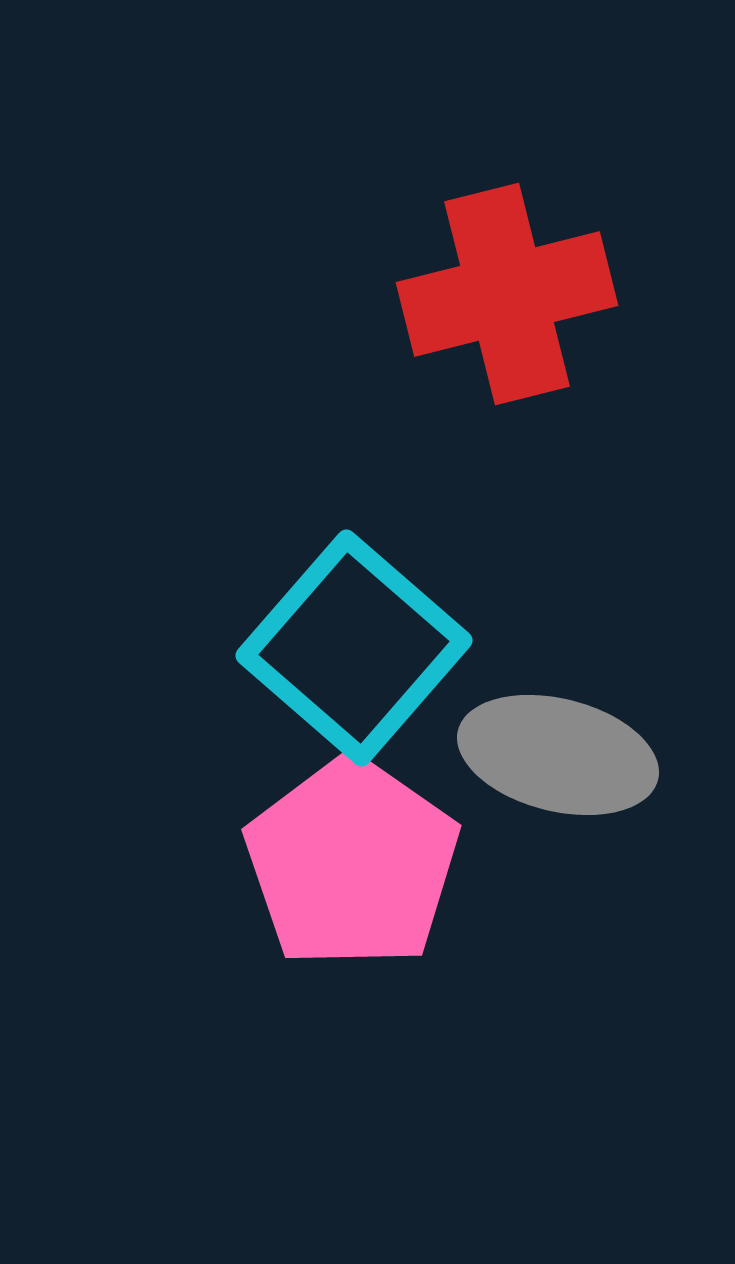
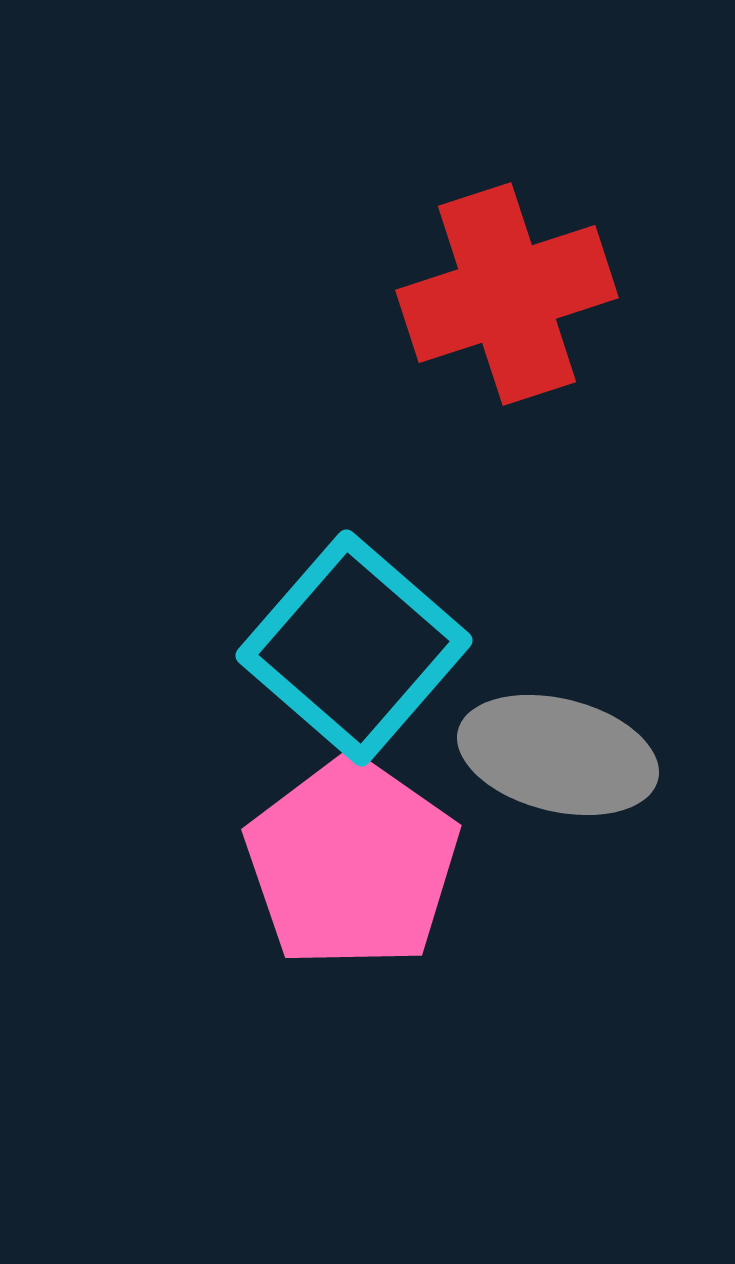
red cross: rotated 4 degrees counterclockwise
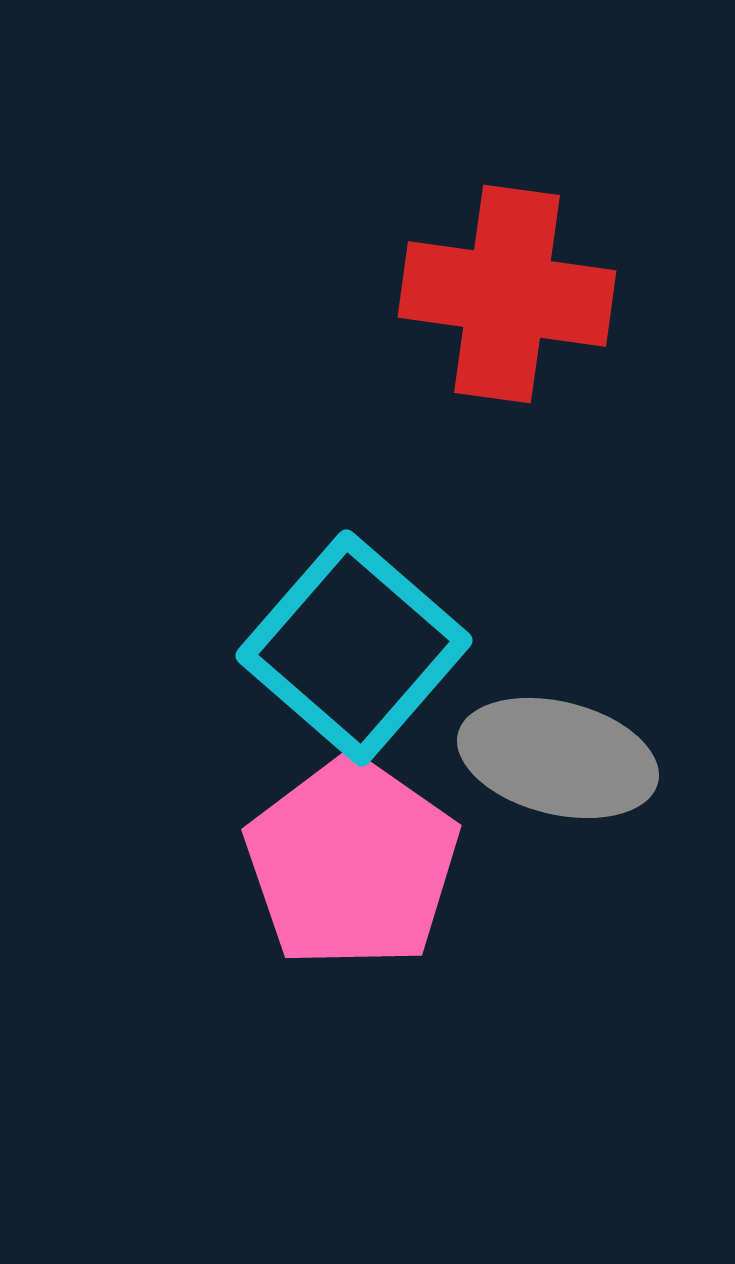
red cross: rotated 26 degrees clockwise
gray ellipse: moved 3 px down
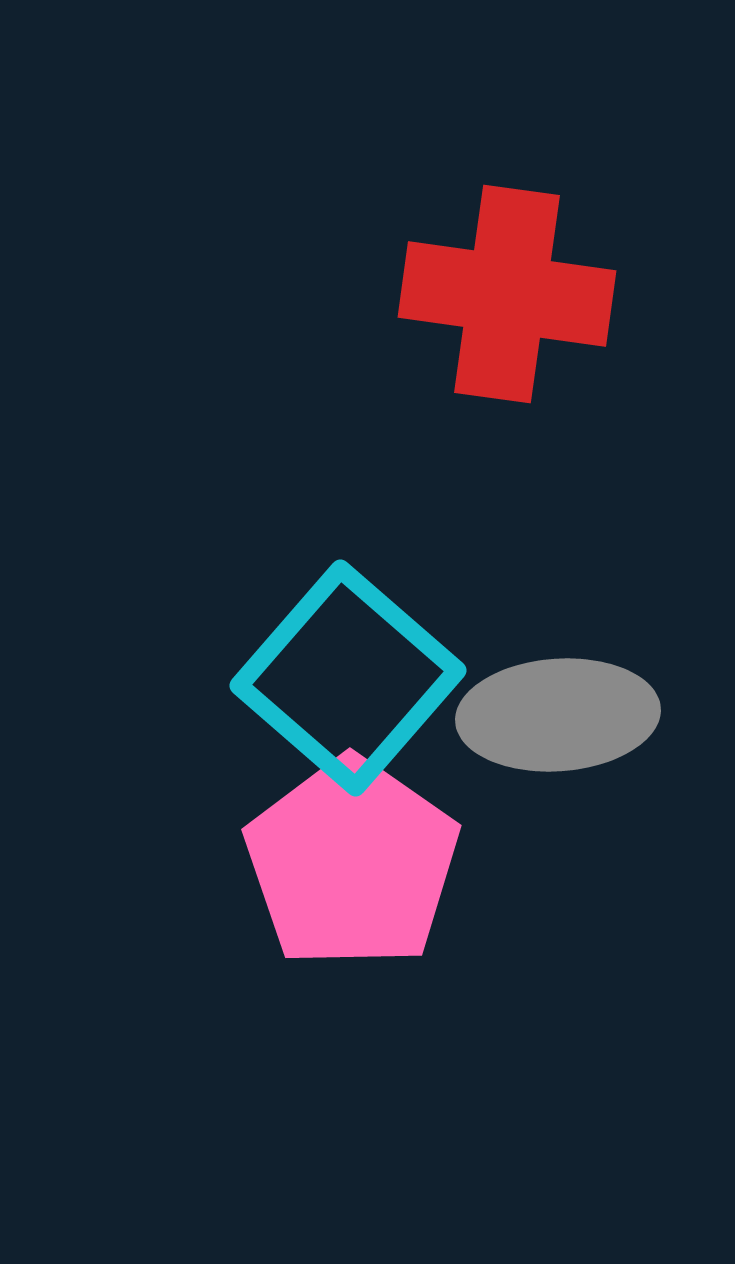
cyan square: moved 6 px left, 30 px down
gray ellipse: moved 43 px up; rotated 18 degrees counterclockwise
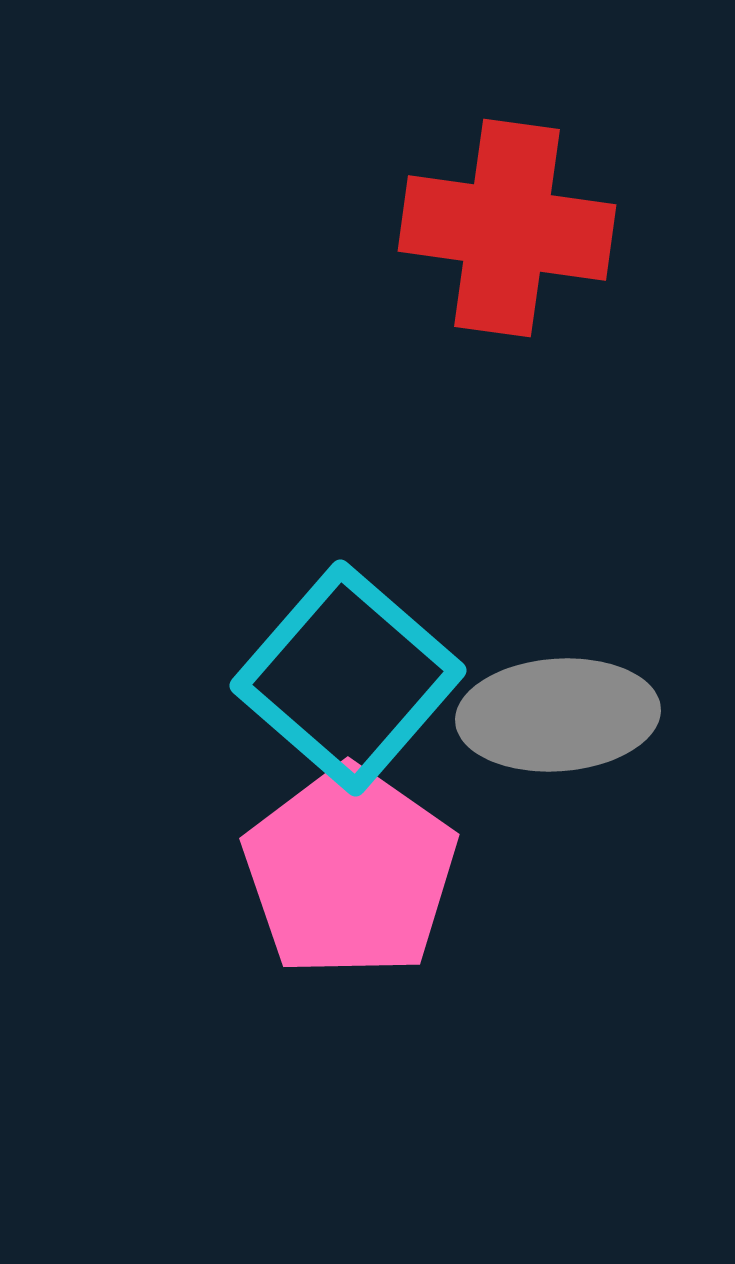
red cross: moved 66 px up
pink pentagon: moved 2 px left, 9 px down
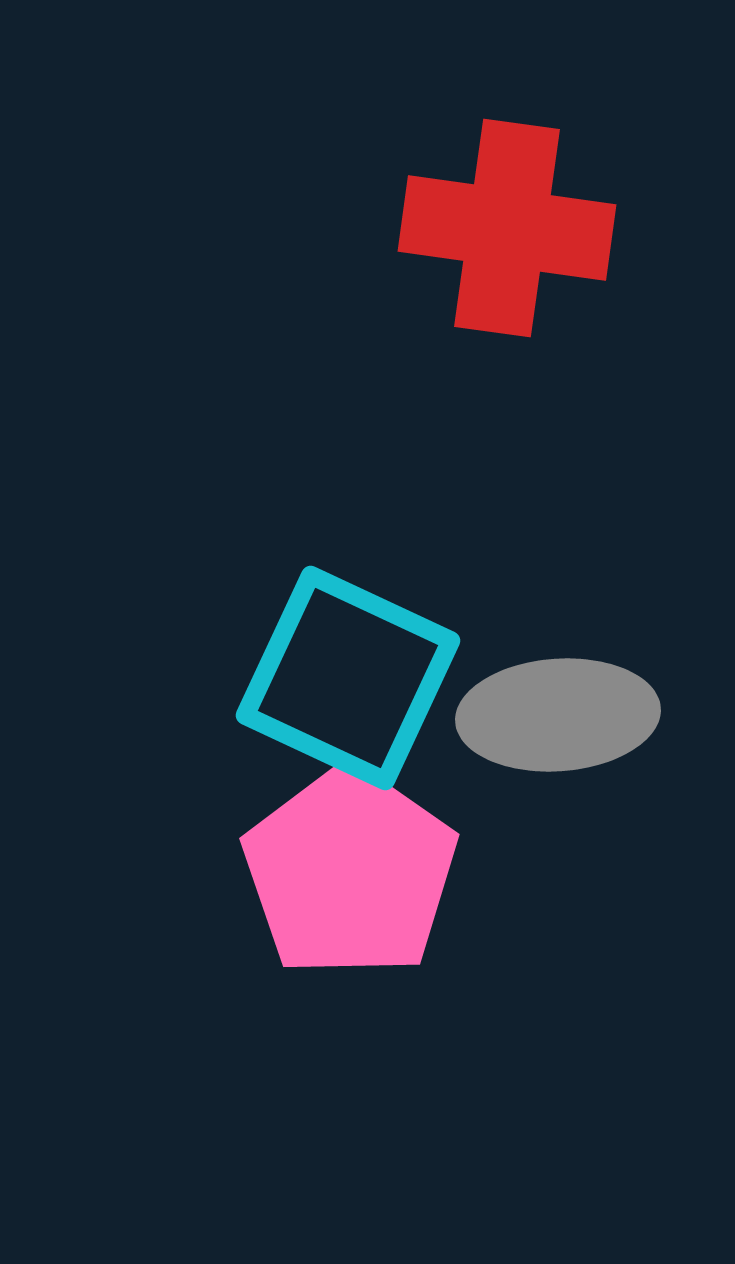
cyan square: rotated 16 degrees counterclockwise
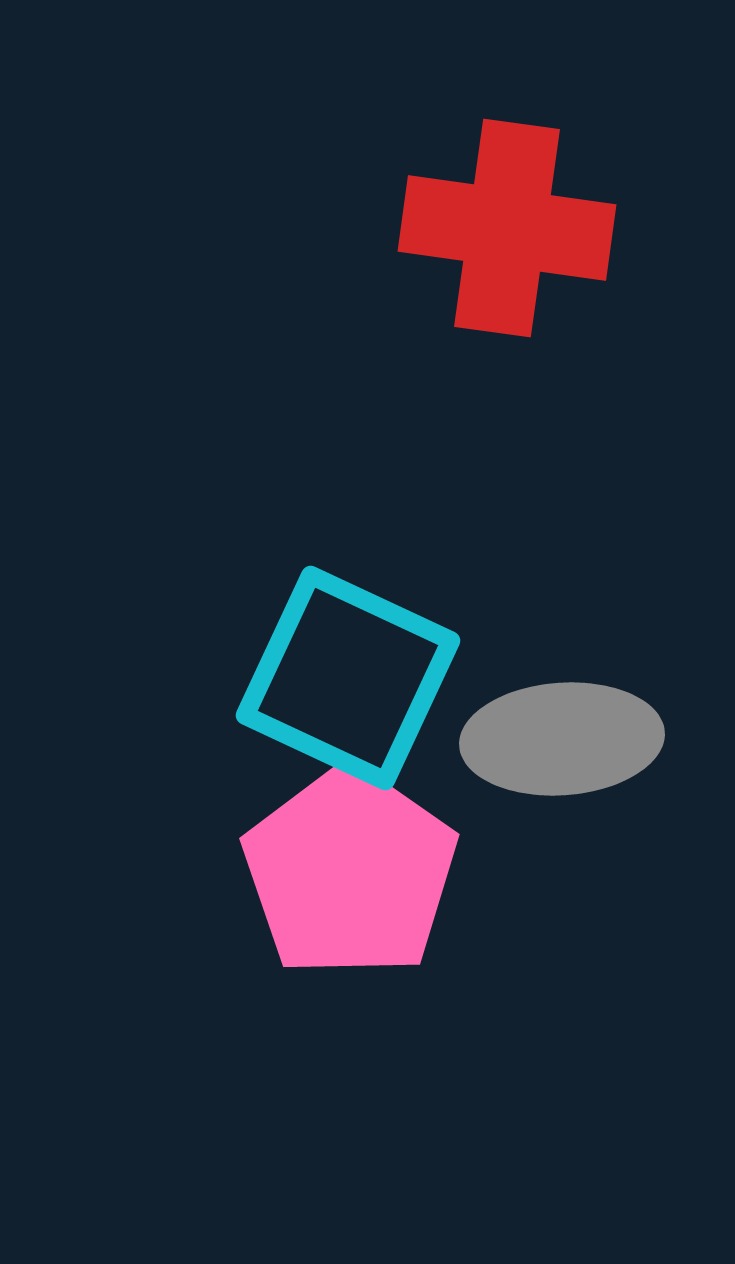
gray ellipse: moved 4 px right, 24 px down
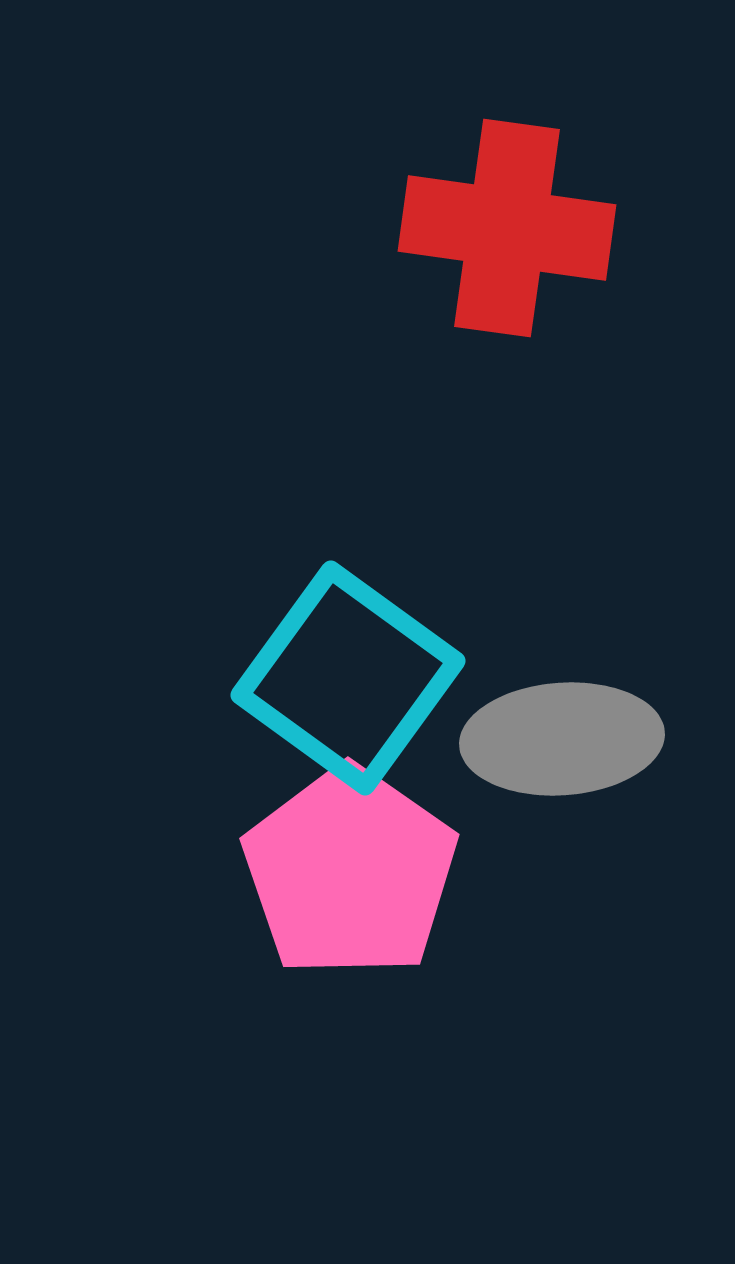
cyan square: rotated 11 degrees clockwise
